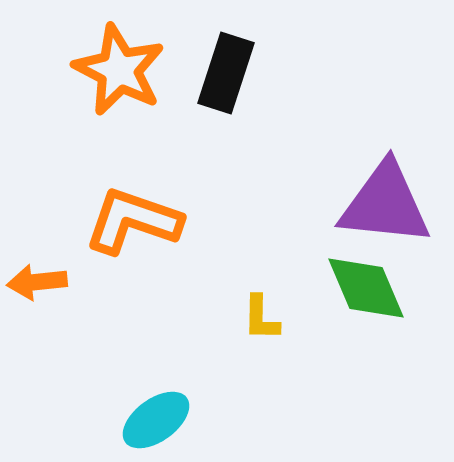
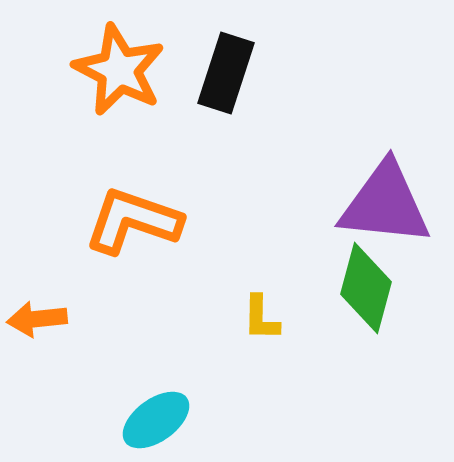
orange arrow: moved 37 px down
green diamond: rotated 38 degrees clockwise
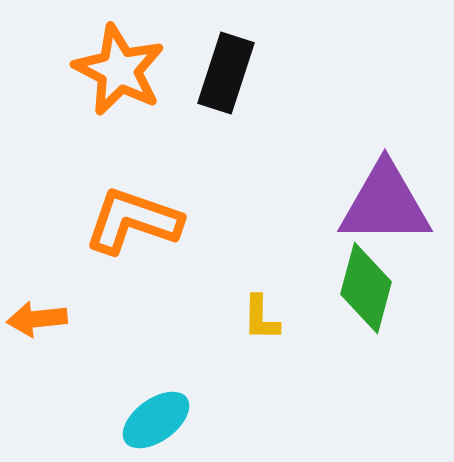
purple triangle: rotated 6 degrees counterclockwise
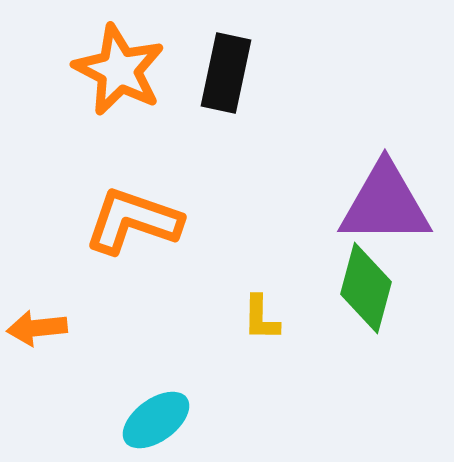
black rectangle: rotated 6 degrees counterclockwise
orange arrow: moved 9 px down
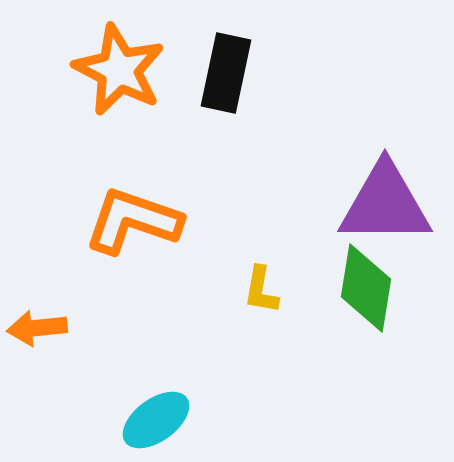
green diamond: rotated 6 degrees counterclockwise
yellow L-shape: moved 28 px up; rotated 9 degrees clockwise
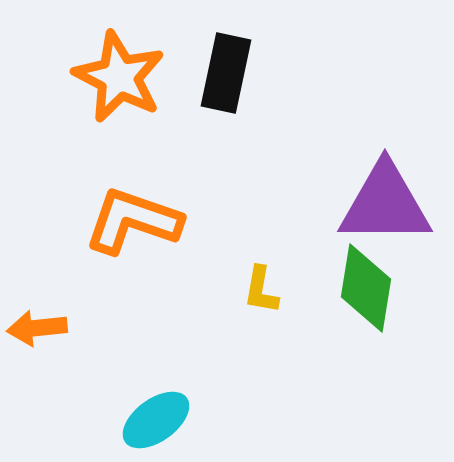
orange star: moved 7 px down
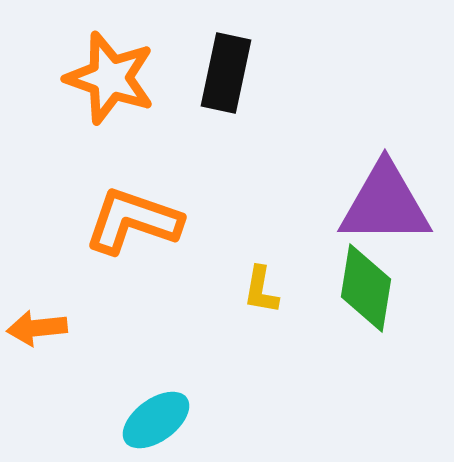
orange star: moved 9 px left, 1 px down; rotated 8 degrees counterclockwise
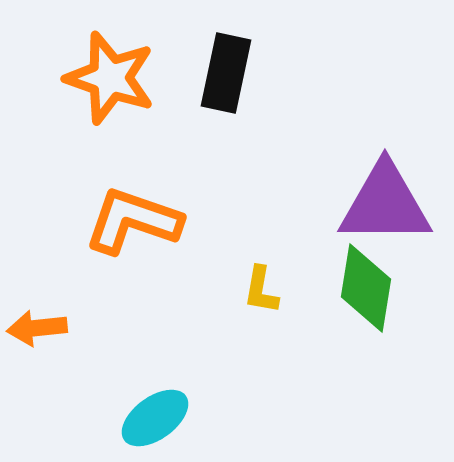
cyan ellipse: moved 1 px left, 2 px up
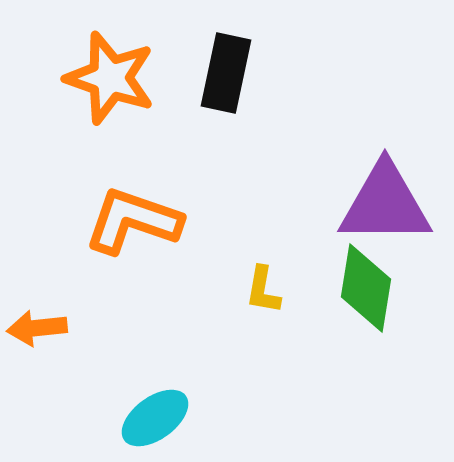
yellow L-shape: moved 2 px right
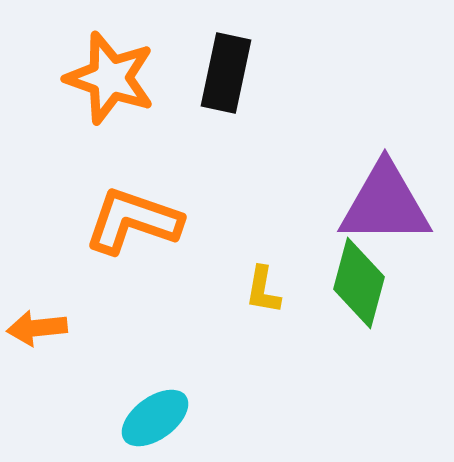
green diamond: moved 7 px left, 5 px up; rotated 6 degrees clockwise
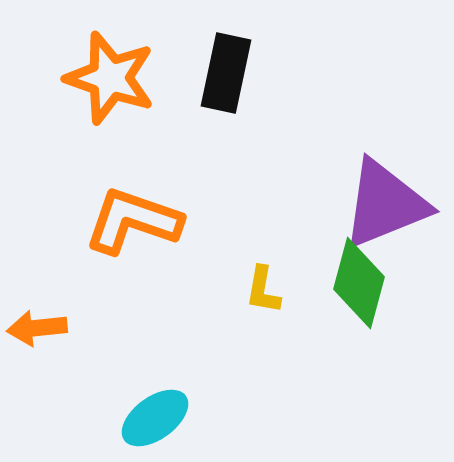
purple triangle: rotated 22 degrees counterclockwise
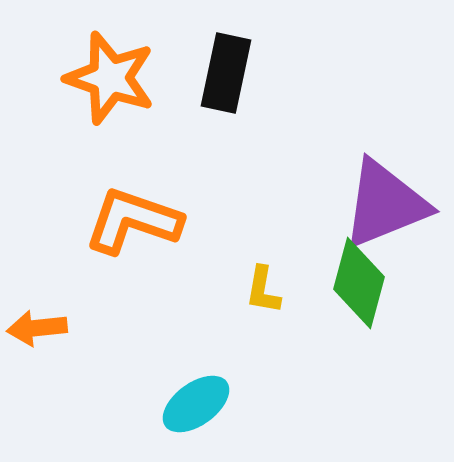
cyan ellipse: moved 41 px right, 14 px up
